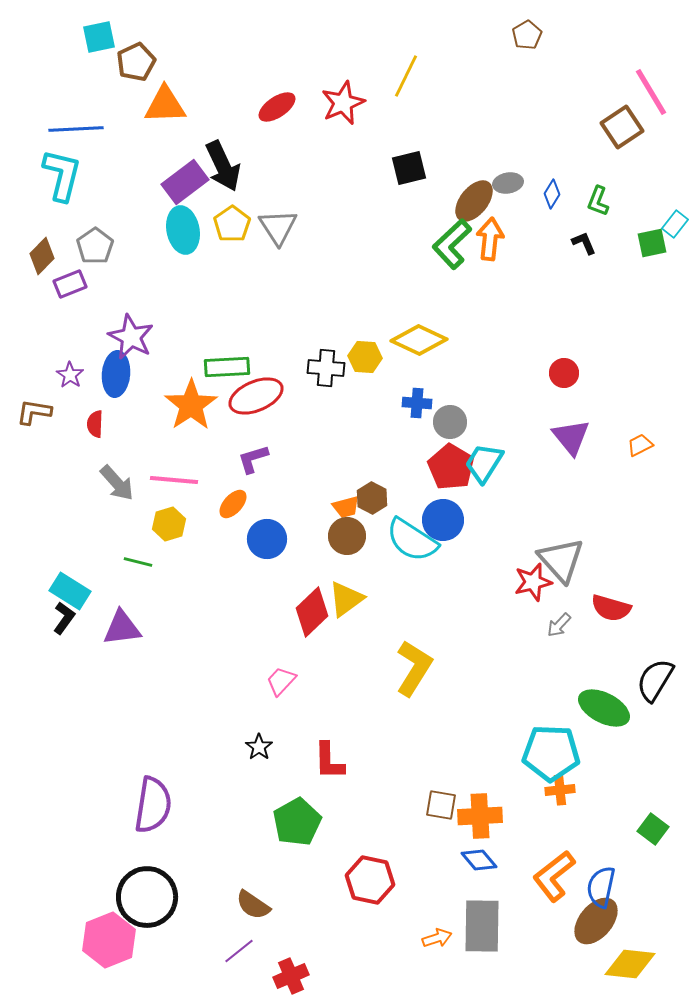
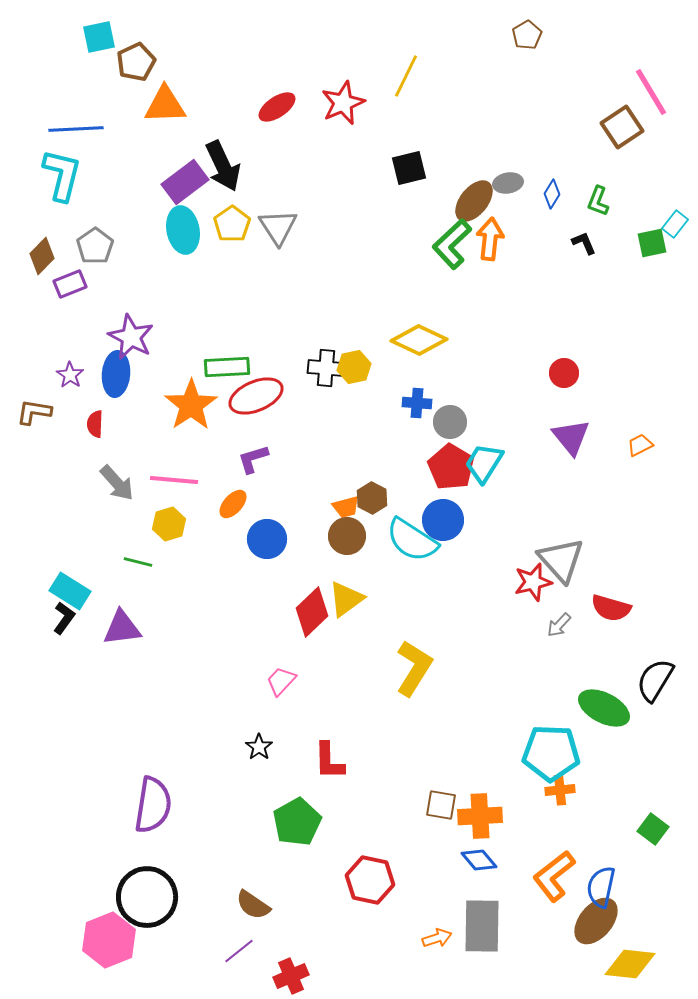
yellow hexagon at (365, 357): moved 11 px left, 10 px down; rotated 16 degrees counterclockwise
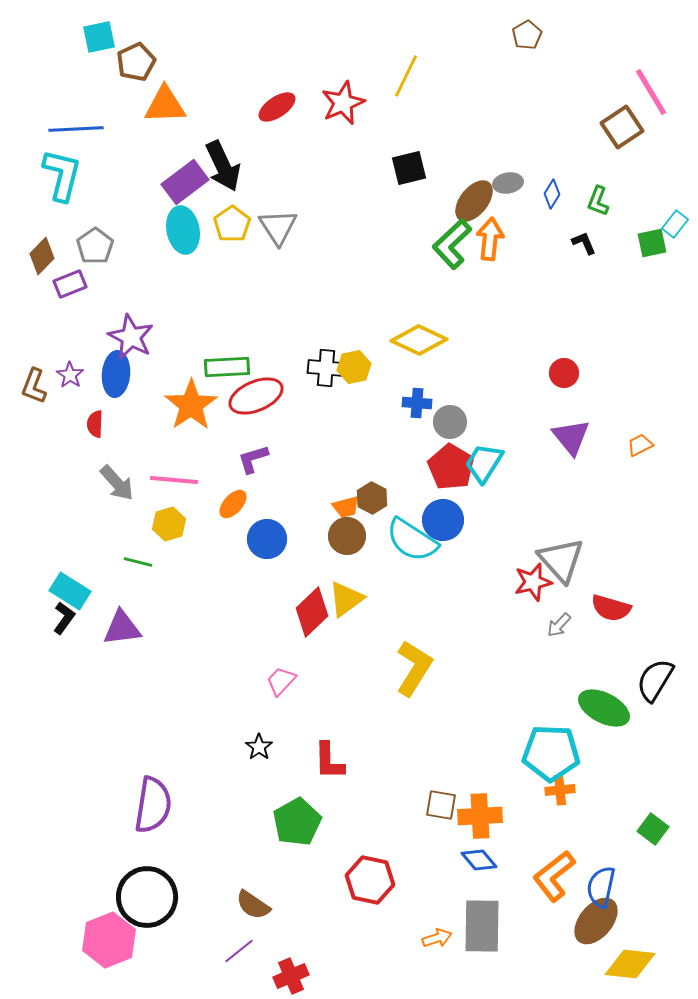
brown L-shape at (34, 412): moved 26 px up; rotated 78 degrees counterclockwise
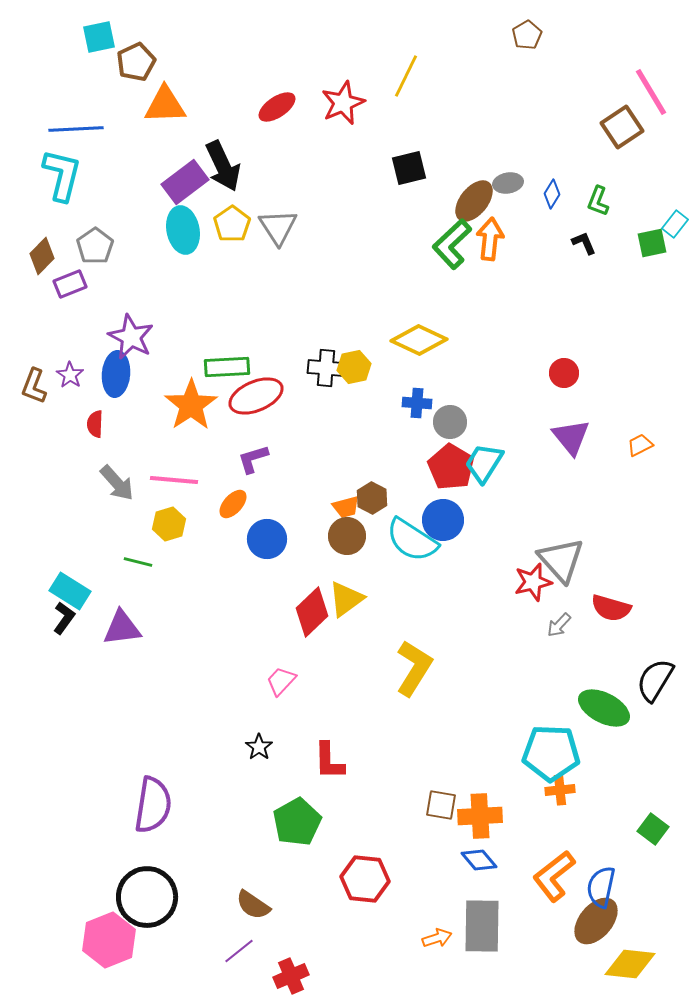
red hexagon at (370, 880): moved 5 px left, 1 px up; rotated 6 degrees counterclockwise
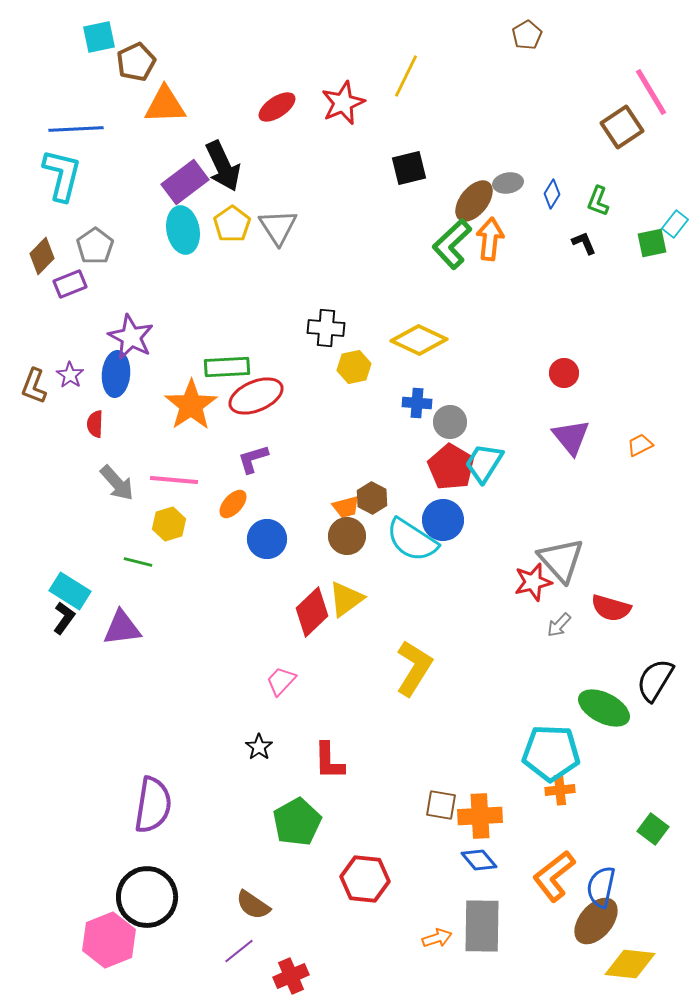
black cross at (326, 368): moved 40 px up
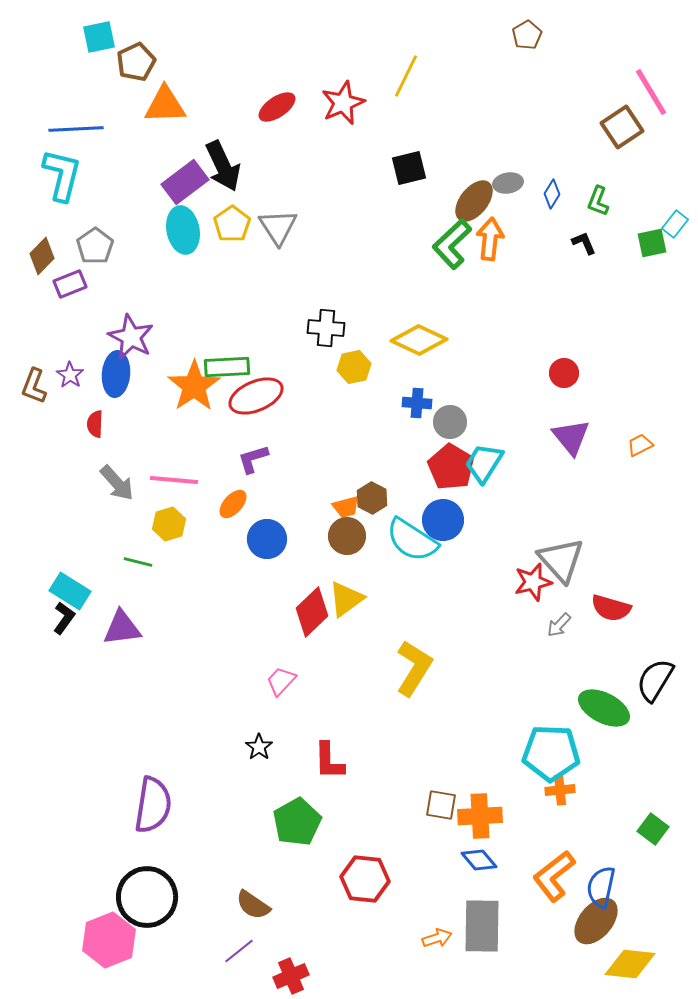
orange star at (191, 405): moved 3 px right, 19 px up
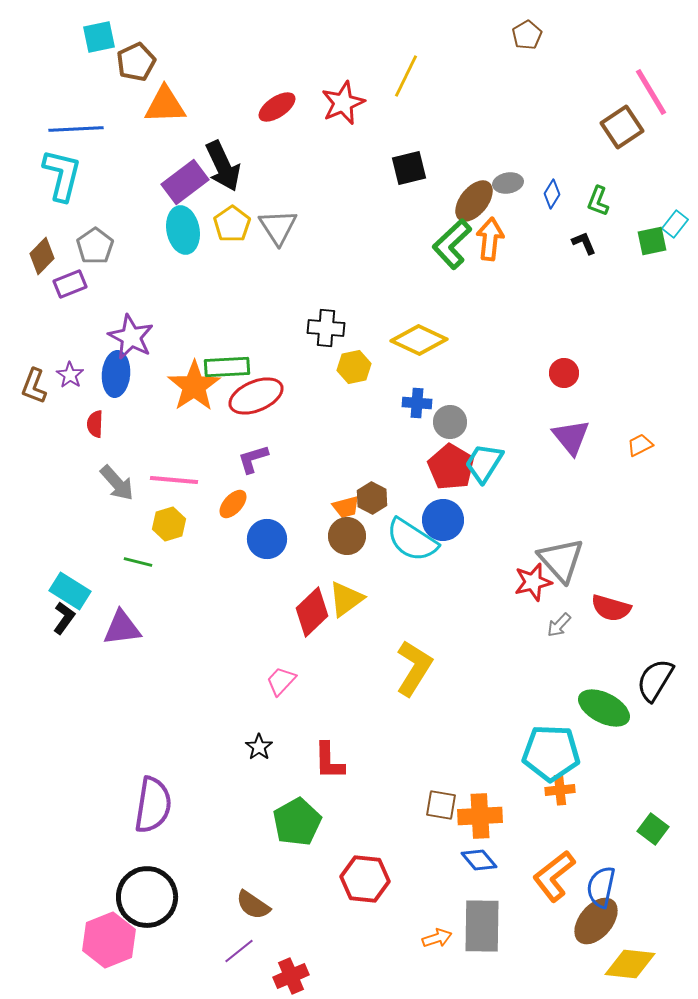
green square at (652, 243): moved 2 px up
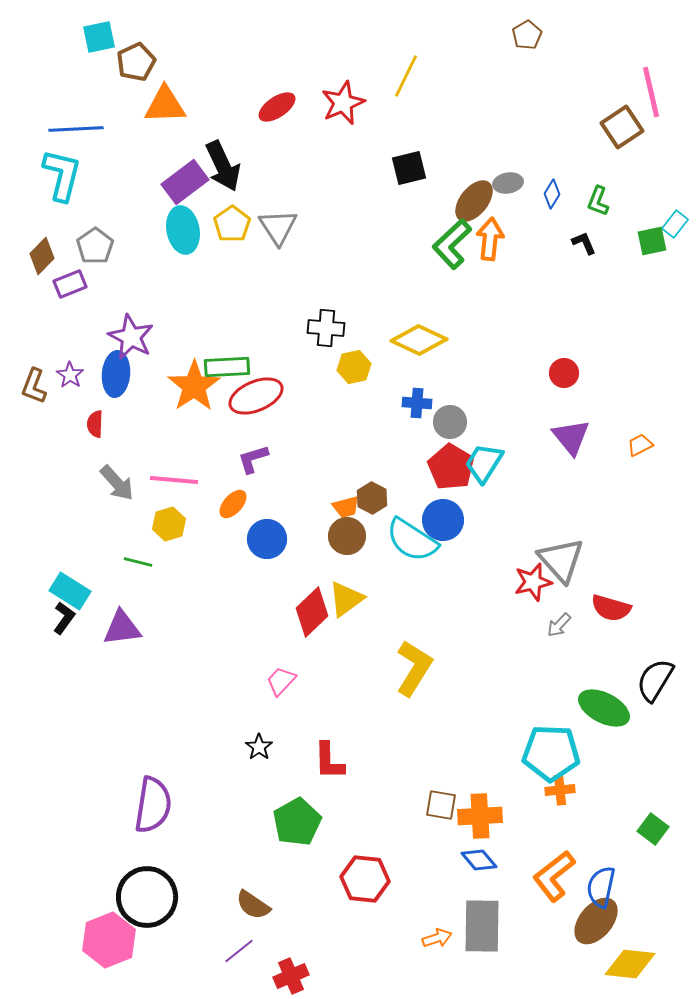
pink line at (651, 92): rotated 18 degrees clockwise
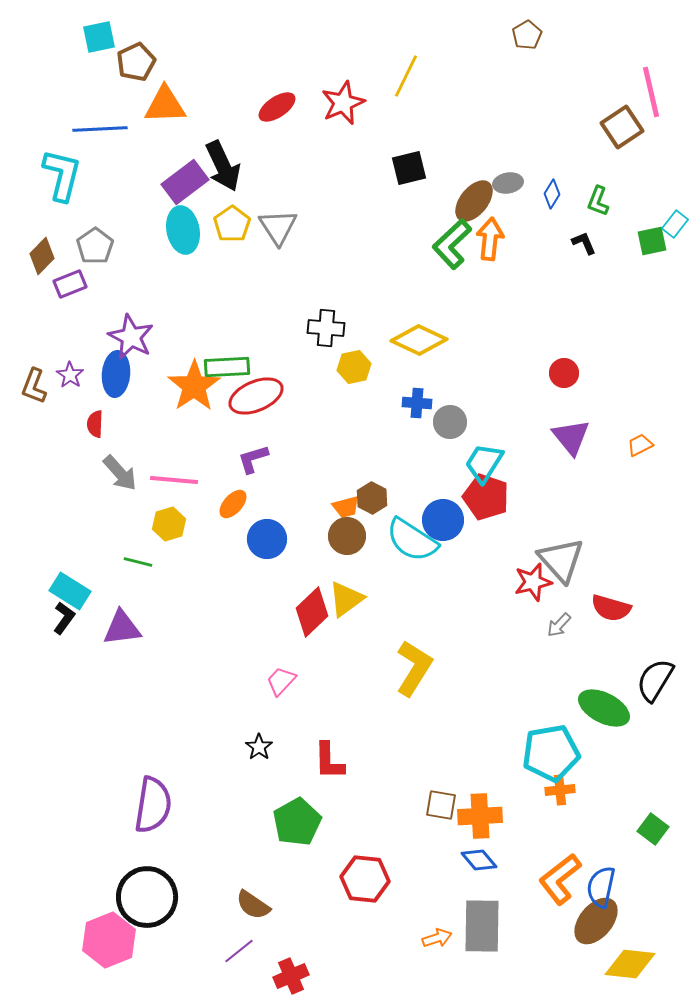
blue line at (76, 129): moved 24 px right
red pentagon at (451, 467): moved 35 px right, 30 px down; rotated 12 degrees counterclockwise
gray arrow at (117, 483): moved 3 px right, 10 px up
cyan pentagon at (551, 753): rotated 12 degrees counterclockwise
orange L-shape at (554, 876): moved 6 px right, 3 px down
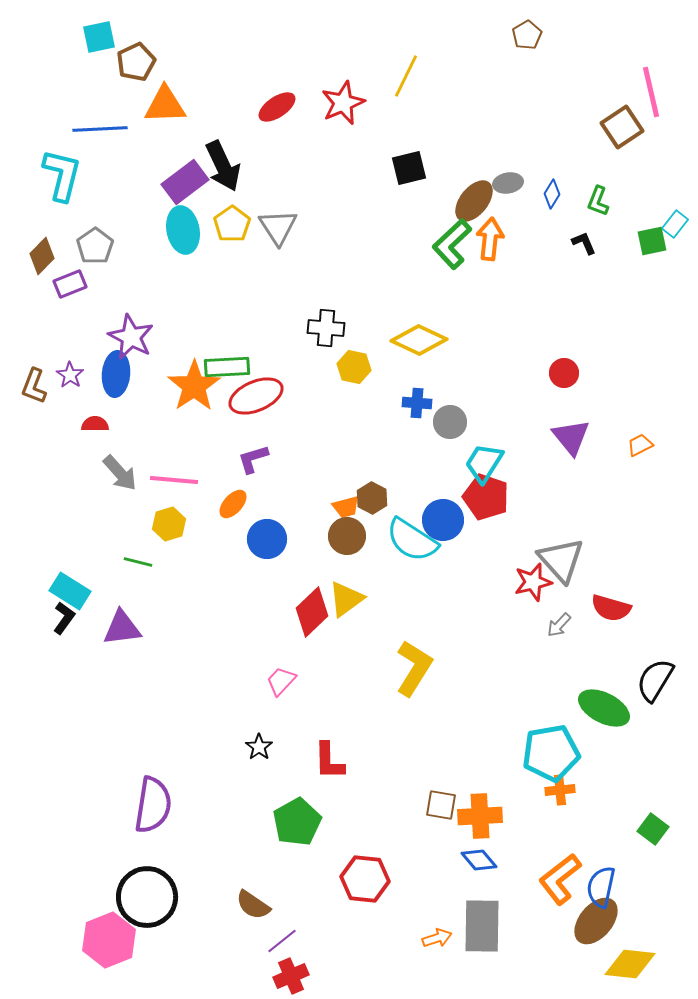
yellow hexagon at (354, 367): rotated 24 degrees clockwise
red semicircle at (95, 424): rotated 88 degrees clockwise
purple line at (239, 951): moved 43 px right, 10 px up
